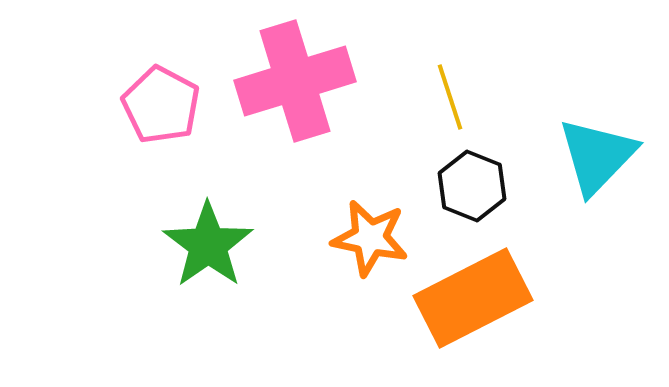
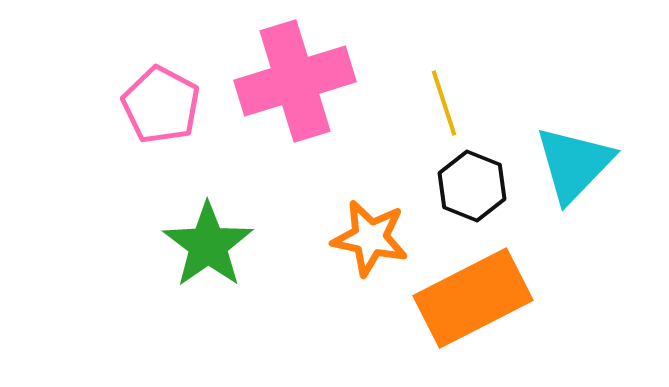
yellow line: moved 6 px left, 6 px down
cyan triangle: moved 23 px left, 8 px down
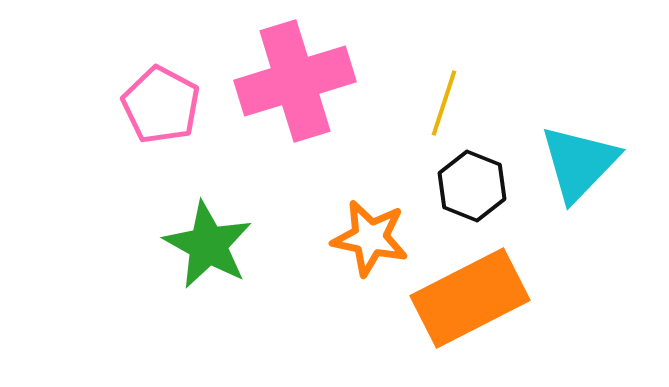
yellow line: rotated 36 degrees clockwise
cyan triangle: moved 5 px right, 1 px up
green star: rotated 8 degrees counterclockwise
orange rectangle: moved 3 px left
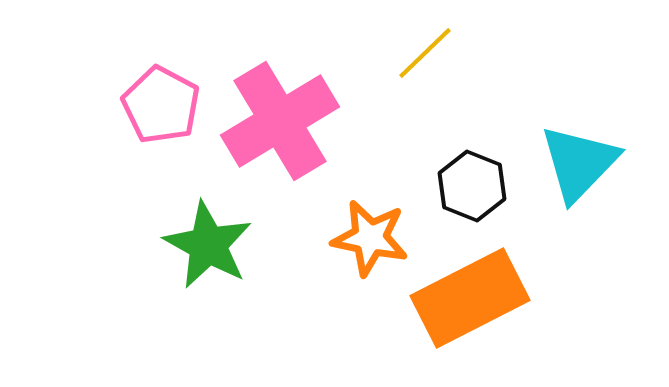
pink cross: moved 15 px left, 40 px down; rotated 14 degrees counterclockwise
yellow line: moved 19 px left, 50 px up; rotated 28 degrees clockwise
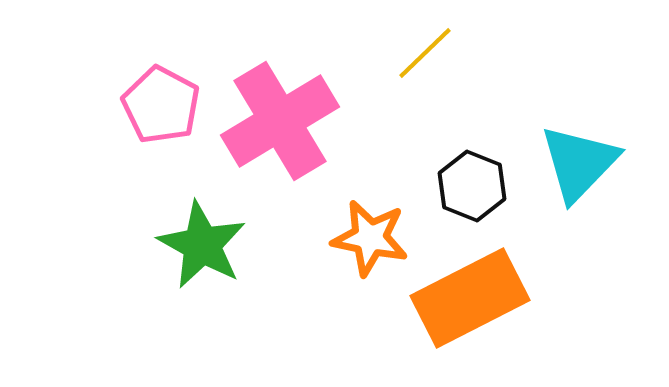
green star: moved 6 px left
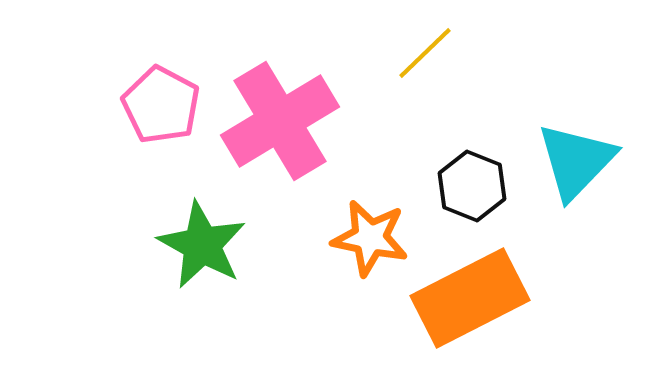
cyan triangle: moved 3 px left, 2 px up
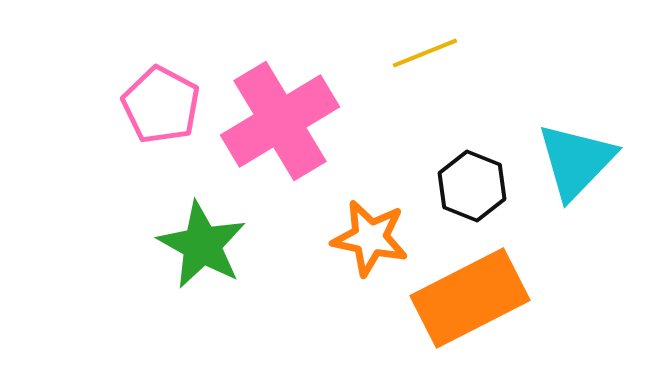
yellow line: rotated 22 degrees clockwise
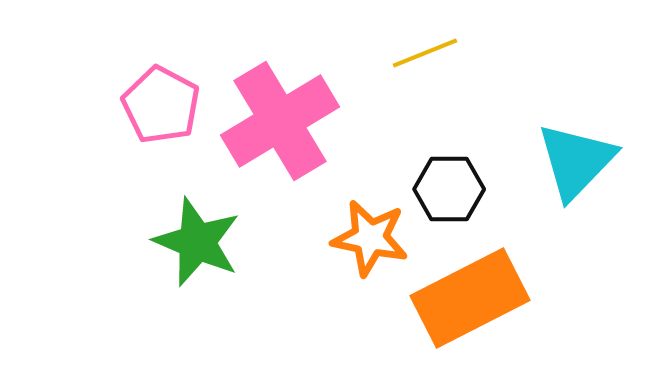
black hexagon: moved 23 px left, 3 px down; rotated 22 degrees counterclockwise
green star: moved 5 px left, 3 px up; rotated 6 degrees counterclockwise
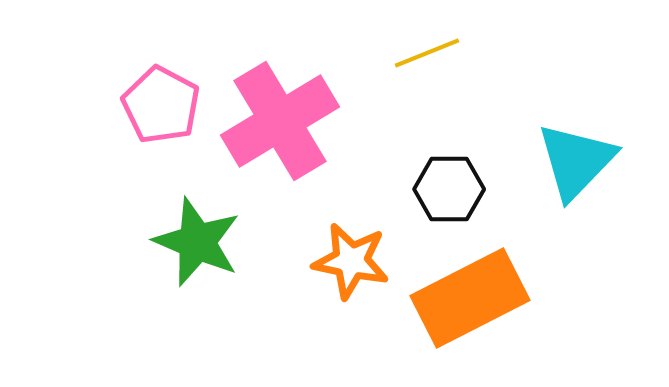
yellow line: moved 2 px right
orange star: moved 19 px left, 23 px down
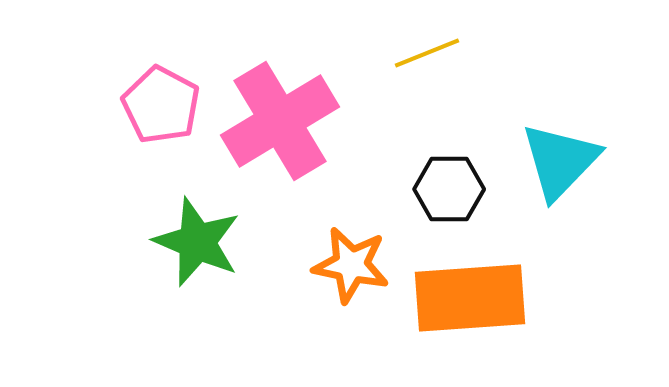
cyan triangle: moved 16 px left
orange star: moved 4 px down
orange rectangle: rotated 23 degrees clockwise
